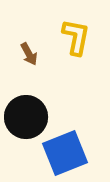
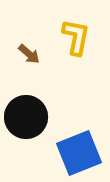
brown arrow: rotated 20 degrees counterclockwise
blue square: moved 14 px right
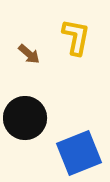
black circle: moved 1 px left, 1 px down
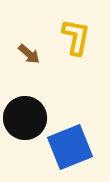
blue square: moved 9 px left, 6 px up
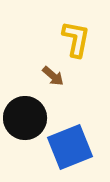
yellow L-shape: moved 2 px down
brown arrow: moved 24 px right, 22 px down
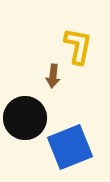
yellow L-shape: moved 2 px right, 7 px down
brown arrow: rotated 55 degrees clockwise
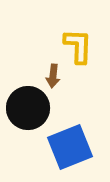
yellow L-shape: rotated 9 degrees counterclockwise
black circle: moved 3 px right, 10 px up
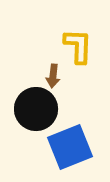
black circle: moved 8 px right, 1 px down
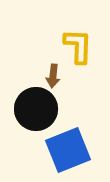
blue square: moved 2 px left, 3 px down
